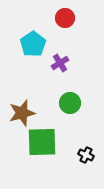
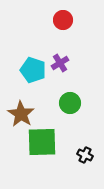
red circle: moved 2 px left, 2 px down
cyan pentagon: moved 26 px down; rotated 20 degrees counterclockwise
brown star: moved 1 px left, 1 px down; rotated 24 degrees counterclockwise
black cross: moved 1 px left
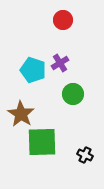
green circle: moved 3 px right, 9 px up
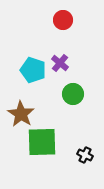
purple cross: rotated 18 degrees counterclockwise
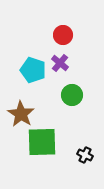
red circle: moved 15 px down
green circle: moved 1 px left, 1 px down
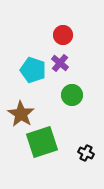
green square: rotated 16 degrees counterclockwise
black cross: moved 1 px right, 2 px up
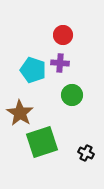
purple cross: rotated 36 degrees counterclockwise
brown star: moved 1 px left, 1 px up
